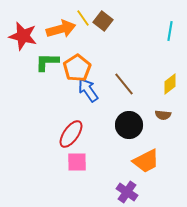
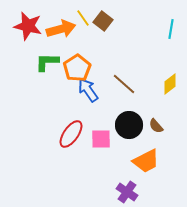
cyan line: moved 1 px right, 2 px up
red star: moved 5 px right, 10 px up
brown line: rotated 10 degrees counterclockwise
brown semicircle: moved 7 px left, 11 px down; rotated 42 degrees clockwise
pink square: moved 24 px right, 23 px up
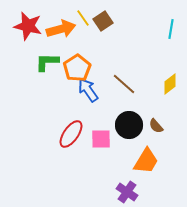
brown square: rotated 18 degrees clockwise
orange trapezoid: rotated 32 degrees counterclockwise
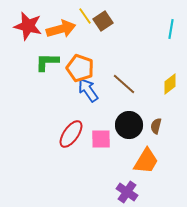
yellow line: moved 2 px right, 2 px up
orange pentagon: moved 3 px right; rotated 20 degrees counterclockwise
brown semicircle: rotated 56 degrees clockwise
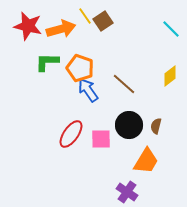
cyan line: rotated 54 degrees counterclockwise
yellow diamond: moved 8 px up
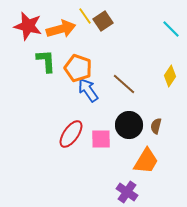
green L-shape: moved 1 px left, 1 px up; rotated 85 degrees clockwise
orange pentagon: moved 2 px left
yellow diamond: rotated 20 degrees counterclockwise
